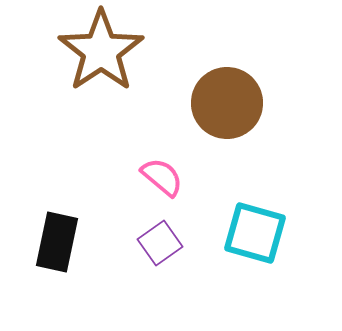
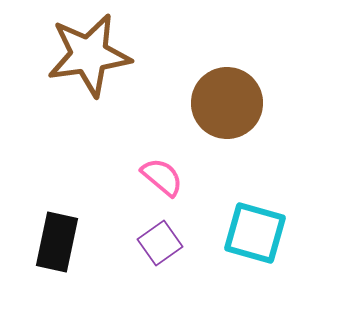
brown star: moved 12 px left, 4 px down; rotated 26 degrees clockwise
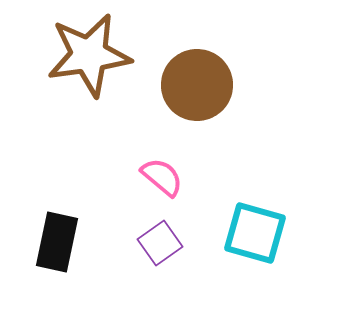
brown circle: moved 30 px left, 18 px up
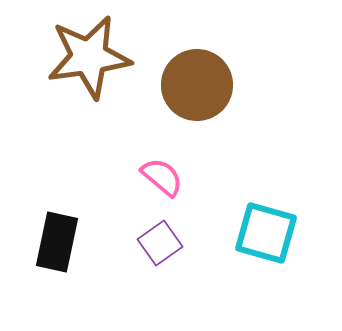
brown star: moved 2 px down
cyan square: moved 11 px right
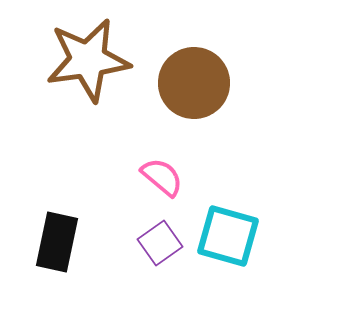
brown star: moved 1 px left, 3 px down
brown circle: moved 3 px left, 2 px up
cyan square: moved 38 px left, 3 px down
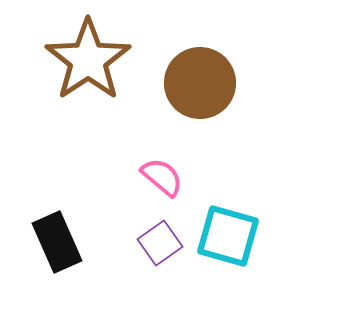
brown star: rotated 26 degrees counterclockwise
brown circle: moved 6 px right
black rectangle: rotated 36 degrees counterclockwise
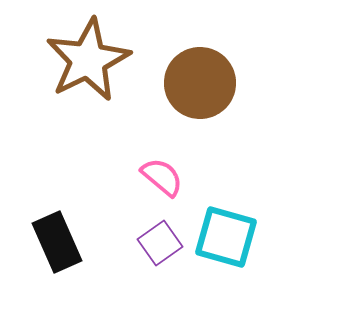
brown star: rotated 8 degrees clockwise
cyan square: moved 2 px left, 1 px down
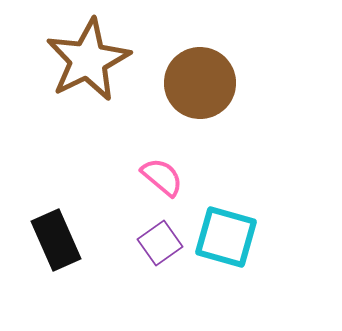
black rectangle: moved 1 px left, 2 px up
